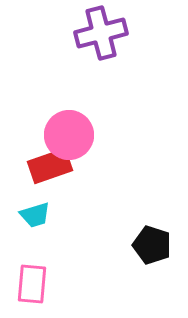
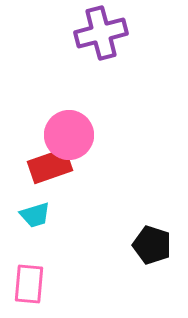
pink rectangle: moved 3 px left
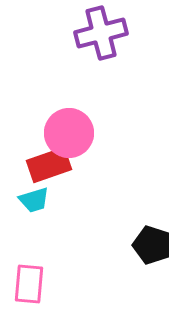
pink circle: moved 2 px up
red rectangle: moved 1 px left, 1 px up
cyan trapezoid: moved 1 px left, 15 px up
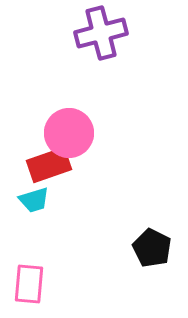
black pentagon: moved 3 px down; rotated 9 degrees clockwise
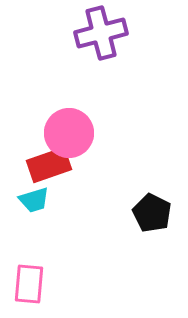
black pentagon: moved 35 px up
